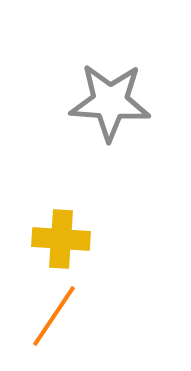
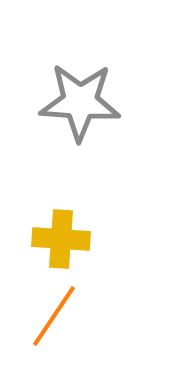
gray star: moved 30 px left
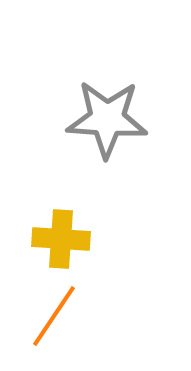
gray star: moved 27 px right, 17 px down
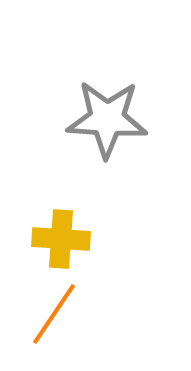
orange line: moved 2 px up
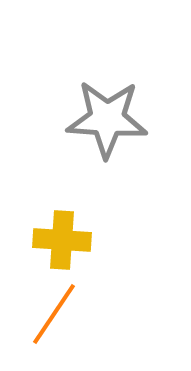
yellow cross: moved 1 px right, 1 px down
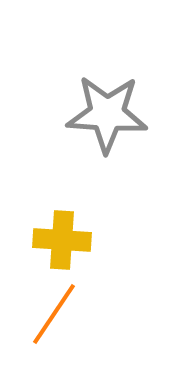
gray star: moved 5 px up
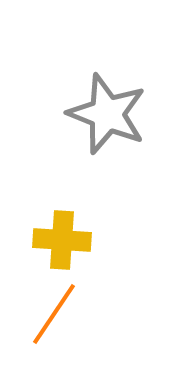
gray star: rotated 18 degrees clockwise
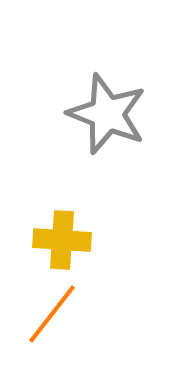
orange line: moved 2 px left; rotated 4 degrees clockwise
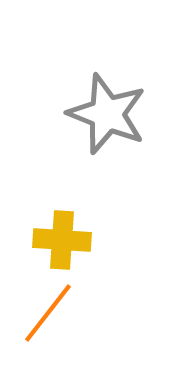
orange line: moved 4 px left, 1 px up
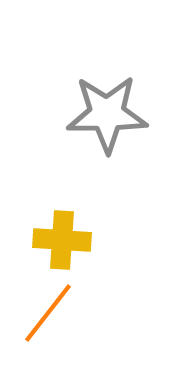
gray star: rotated 22 degrees counterclockwise
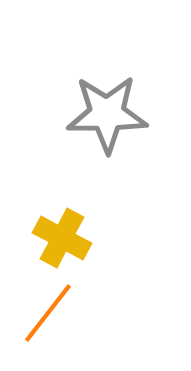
yellow cross: moved 2 px up; rotated 24 degrees clockwise
